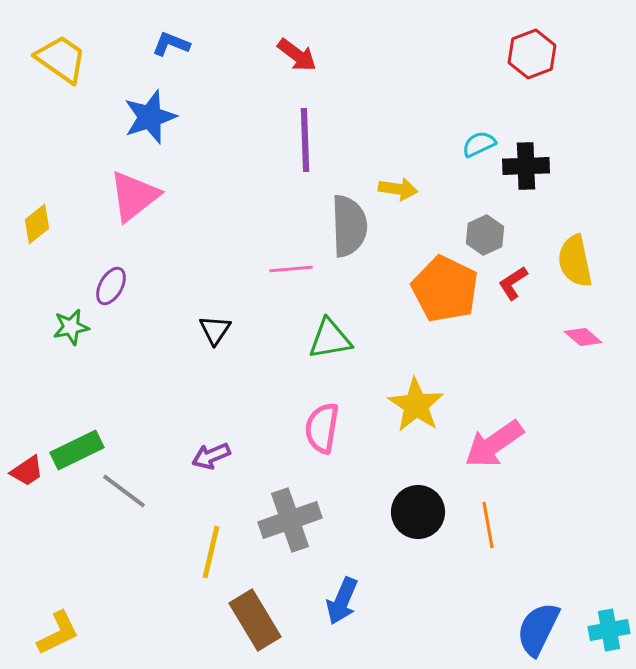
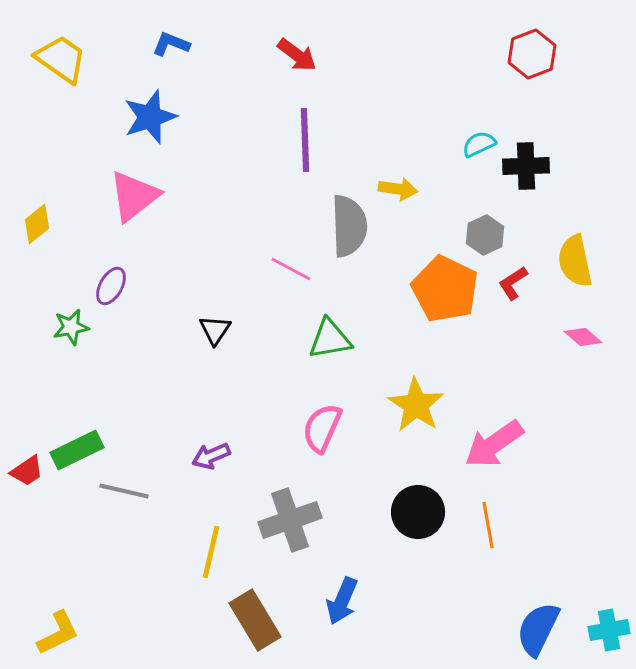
pink line: rotated 33 degrees clockwise
pink semicircle: rotated 15 degrees clockwise
gray line: rotated 24 degrees counterclockwise
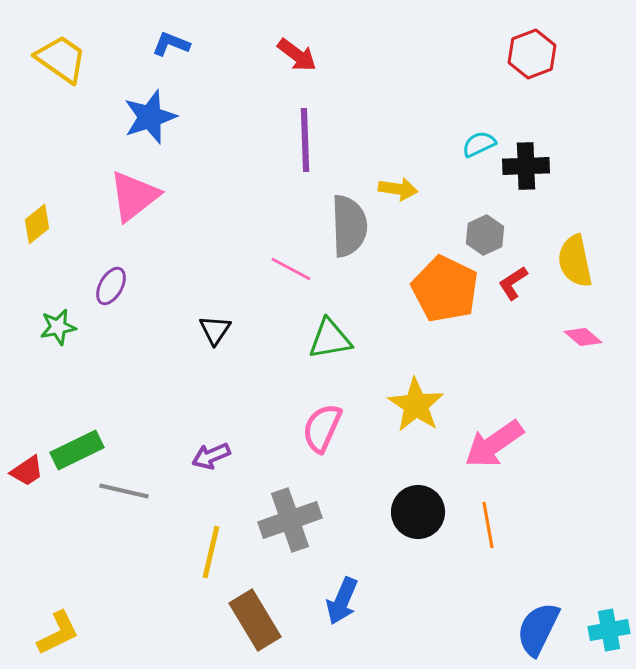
green star: moved 13 px left
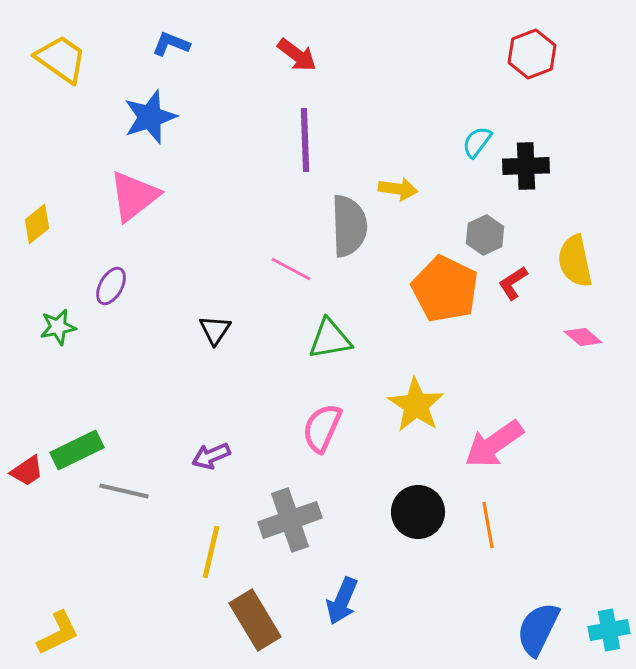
cyan semicircle: moved 2 px left, 2 px up; rotated 28 degrees counterclockwise
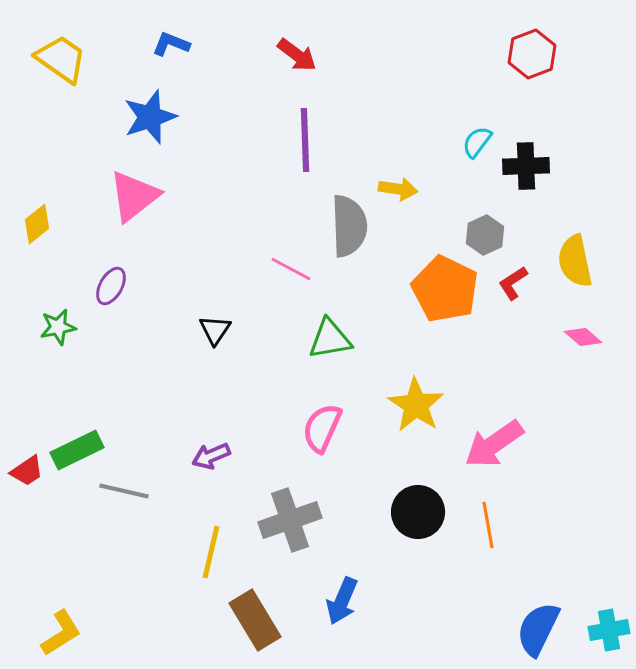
yellow L-shape: moved 3 px right; rotated 6 degrees counterclockwise
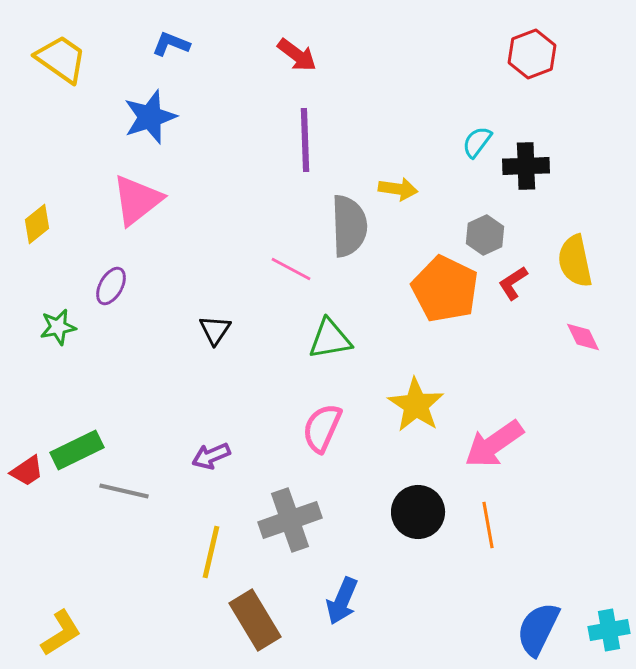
pink triangle: moved 3 px right, 4 px down
pink diamond: rotated 24 degrees clockwise
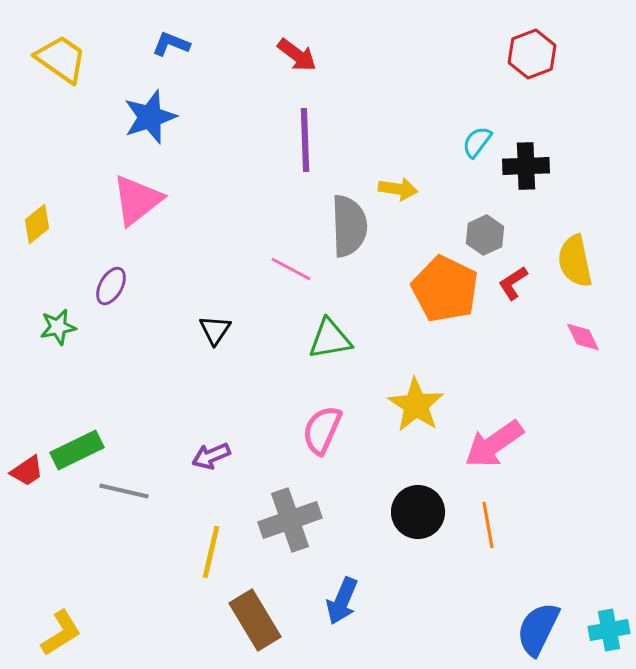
pink semicircle: moved 2 px down
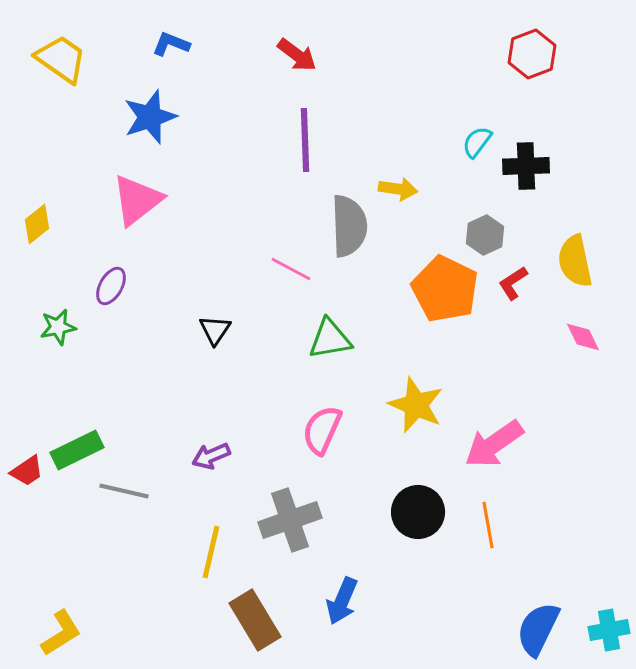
yellow star: rotated 10 degrees counterclockwise
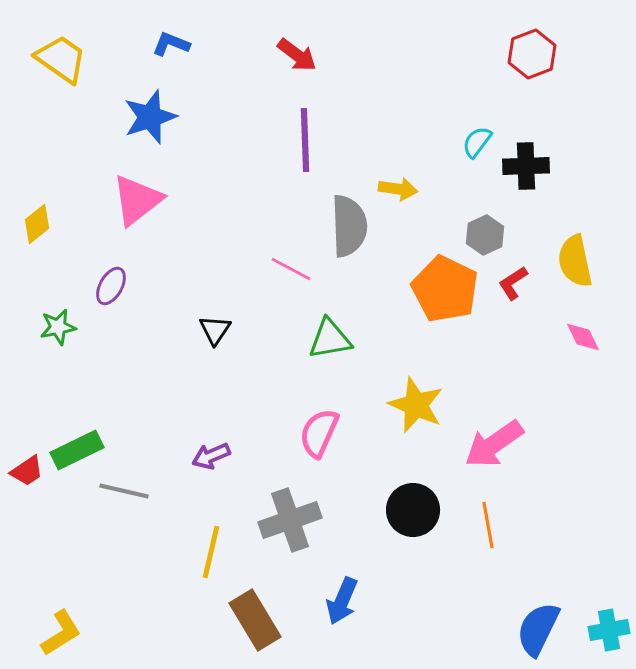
pink semicircle: moved 3 px left, 3 px down
black circle: moved 5 px left, 2 px up
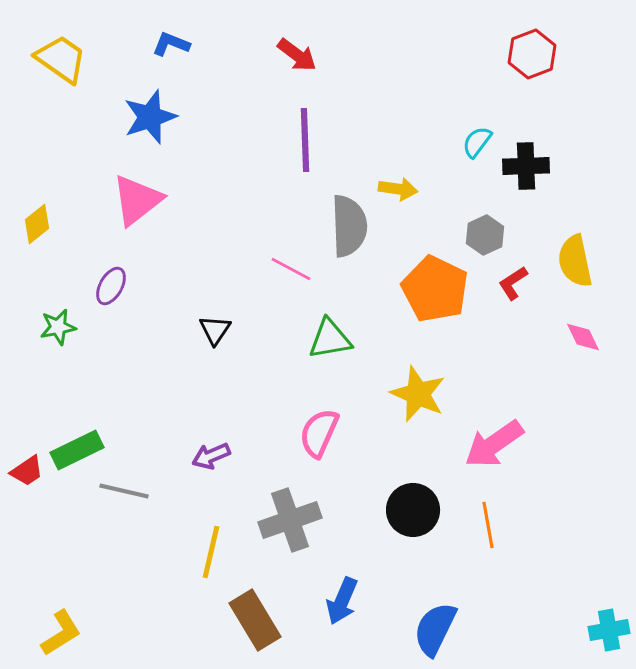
orange pentagon: moved 10 px left
yellow star: moved 2 px right, 11 px up
blue semicircle: moved 103 px left
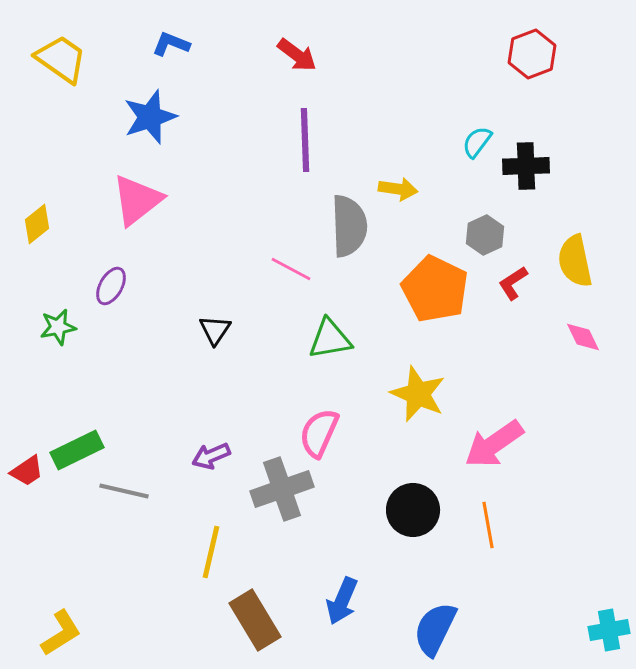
gray cross: moved 8 px left, 31 px up
